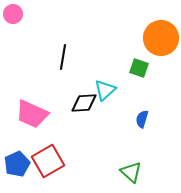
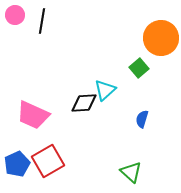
pink circle: moved 2 px right, 1 px down
black line: moved 21 px left, 36 px up
green square: rotated 30 degrees clockwise
pink trapezoid: moved 1 px right, 1 px down
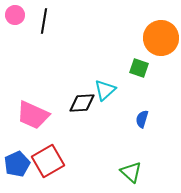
black line: moved 2 px right
green square: rotated 30 degrees counterclockwise
black diamond: moved 2 px left
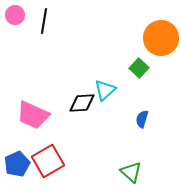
green square: rotated 24 degrees clockwise
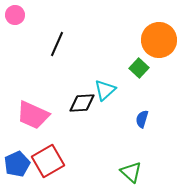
black line: moved 13 px right, 23 px down; rotated 15 degrees clockwise
orange circle: moved 2 px left, 2 px down
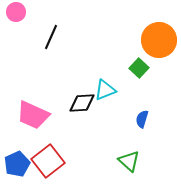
pink circle: moved 1 px right, 3 px up
black line: moved 6 px left, 7 px up
cyan triangle: rotated 20 degrees clockwise
red square: rotated 8 degrees counterclockwise
green triangle: moved 2 px left, 11 px up
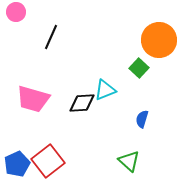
pink trapezoid: moved 16 px up; rotated 8 degrees counterclockwise
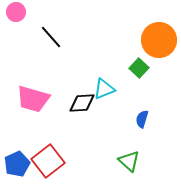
black line: rotated 65 degrees counterclockwise
cyan triangle: moved 1 px left, 1 px up
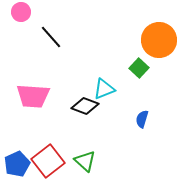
pink circle: moved 5 px right
pink trapezoid: moved 3 px up; rotated 12 degrees counterclockwise
black diamond: moved 3 px right, 3 px down; rotated 24 degrees clockwise
green triangle: moved 44 px left
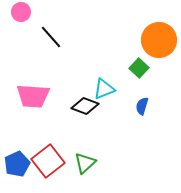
blue semicircle: moved 13 px up
green triangle: moved 2 px down; rotated 35 degrees clockwise
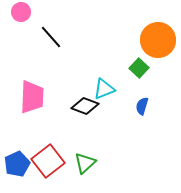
orange circle: moved 1 px left
pink trapezoid: moved 1 px left, 1 px down; rotated 92 degrees counterclockwise
